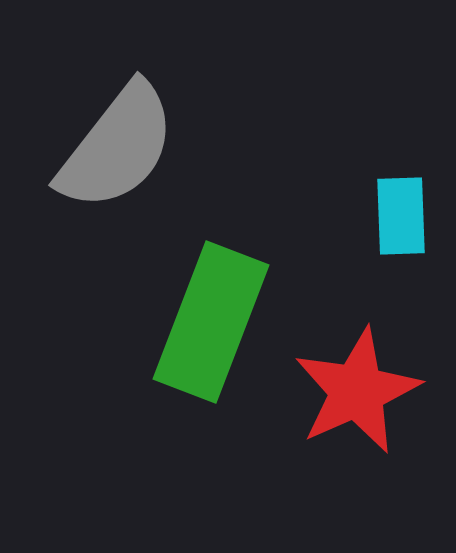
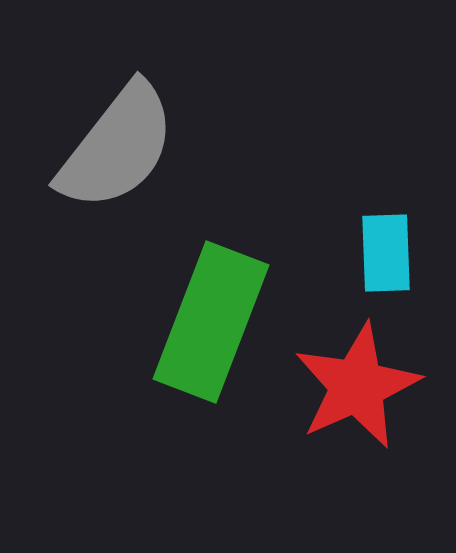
cyan rectangle: moved 15 px left, 37 px down
red star: moved 5 px up
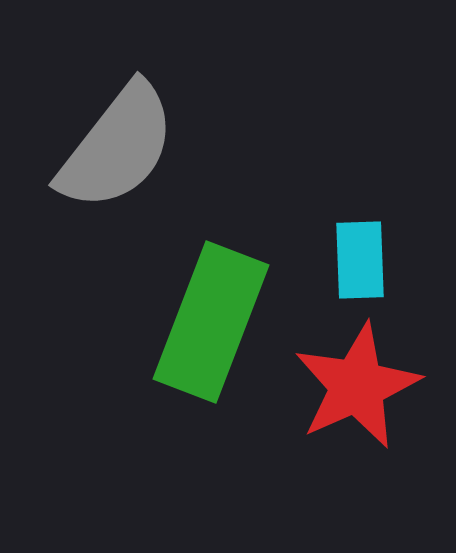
cyan rectangle: moved 26 px left, 7 px down
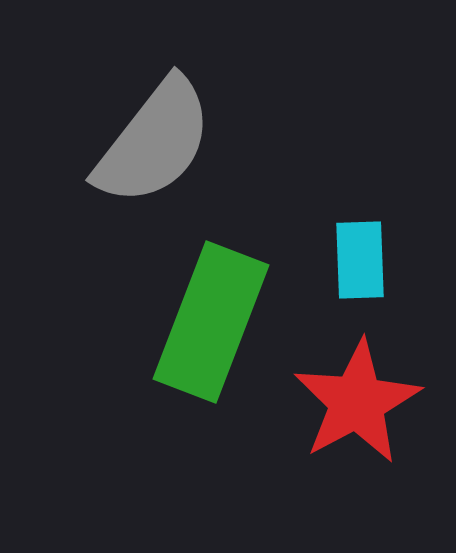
gray semicircle: moved 37 px right, 5 px up
red star: moved 16 px down; rotated 4 degrees counterclockwise
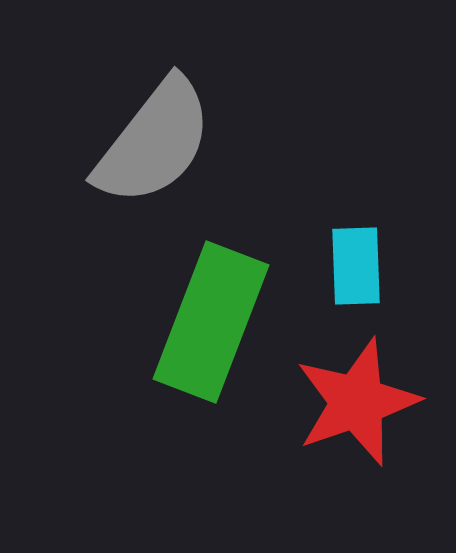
cyan rectangle: moved 4 px left, 6 px down
red star: rotated 9 degrees clockwise
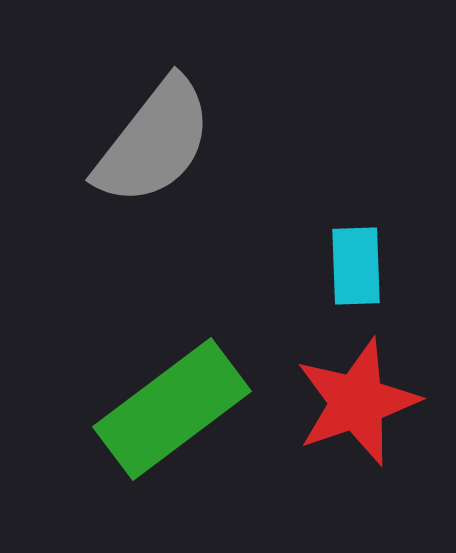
green rectangle: moved 39 px left, 87 px down; rotated 32 degrees clockwise
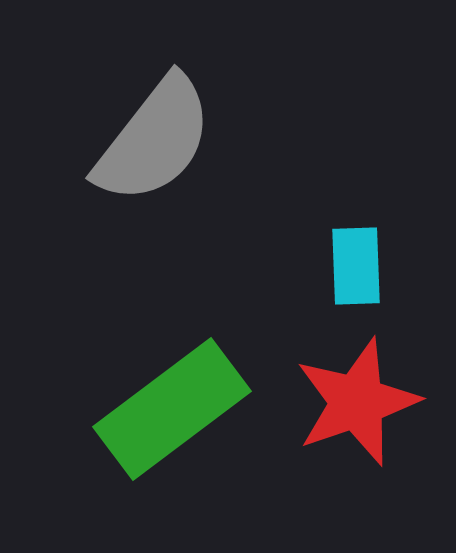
gray semicircle: moved 2 px up
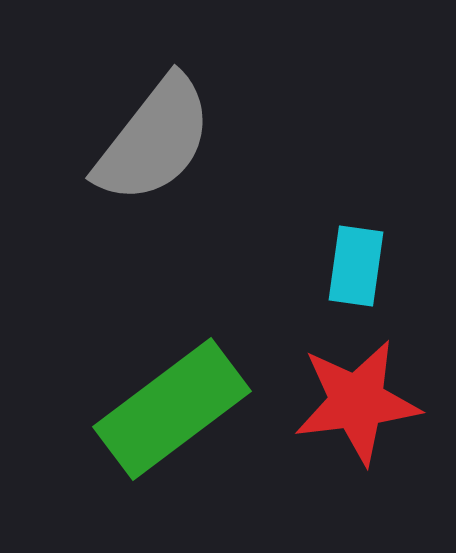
cyan rectangle: rotated 10 degrees clockwise
red star: rotated 12 degrees clockwise
